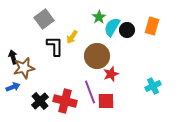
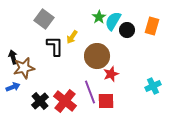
gray square: rotated 18 degrees counterclockwise
cyan semicircle: moved 1 px right, 6 px up
red cross: rotated 25 degrees clockwise
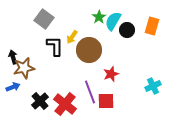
brown circle: moved 8 px left, 6 px up
red cross: moved 3 px down
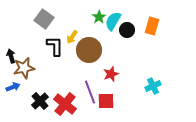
black arrow: moved 2 px left, 1 px up
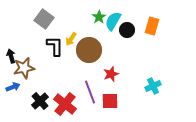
yellow arrow: moved 1 px left, 2 px down
red square: moved 4 px right
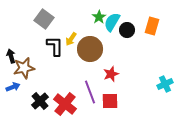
cyan semicircle: moved 1 px left, 1 px down
brown circle: moved 1 px right, 1 px up
cyan cross: moved 12 px right, 2 px up
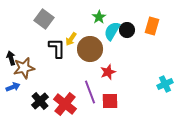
cyan semicircle: moved 9 px down
black L-shape: moved 2 px right, 2 px down
black arrow: moved 2 px down
red star: moved 3 px left, 2 px up
